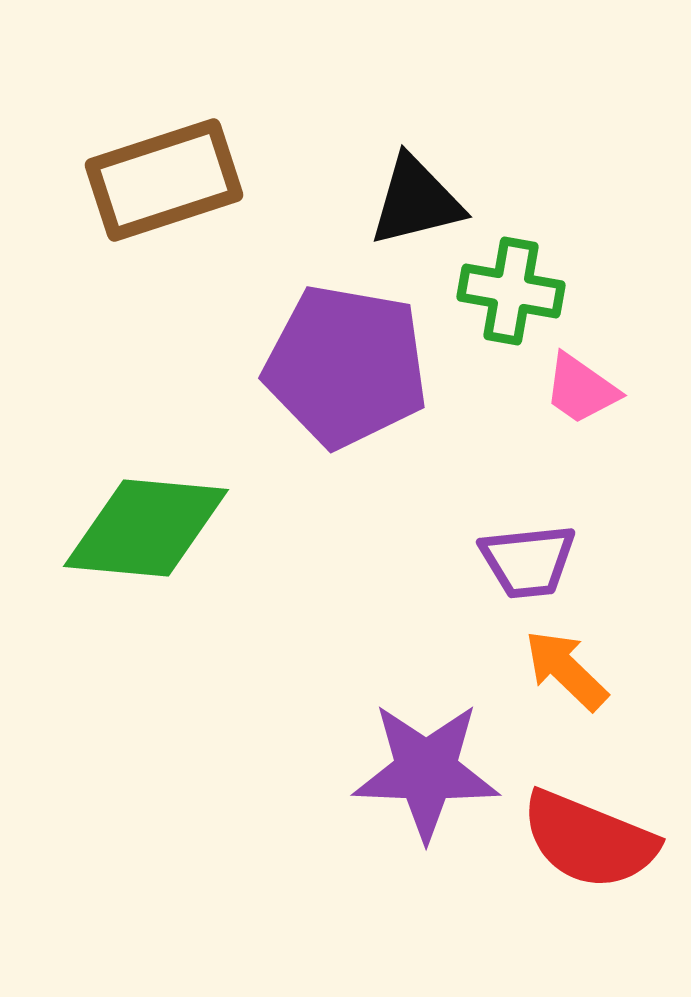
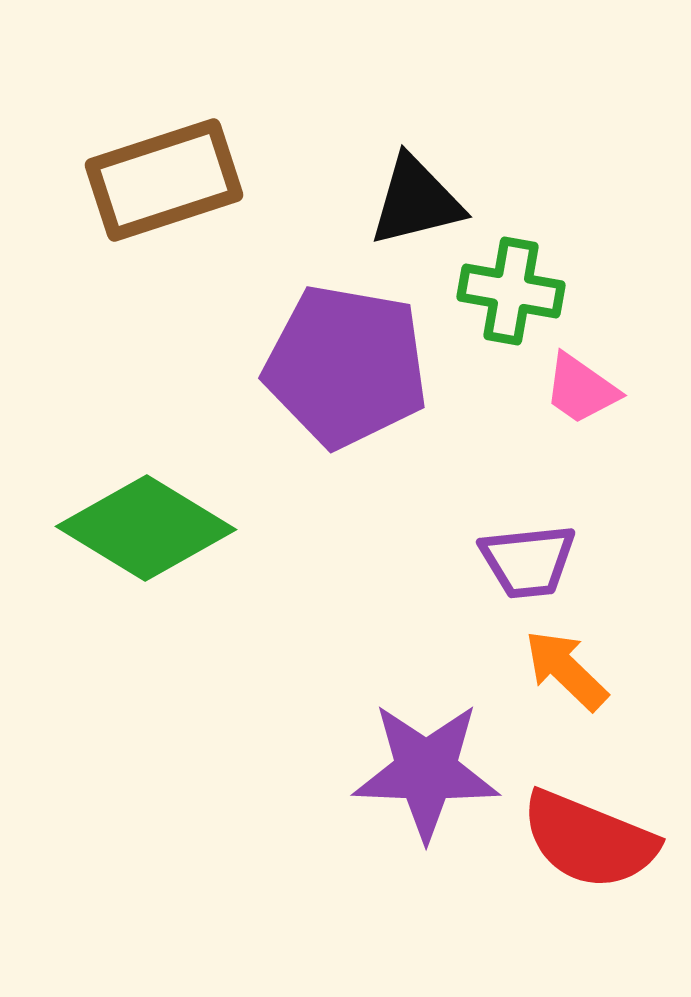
green diamond: rotated 26 degrees clockwise
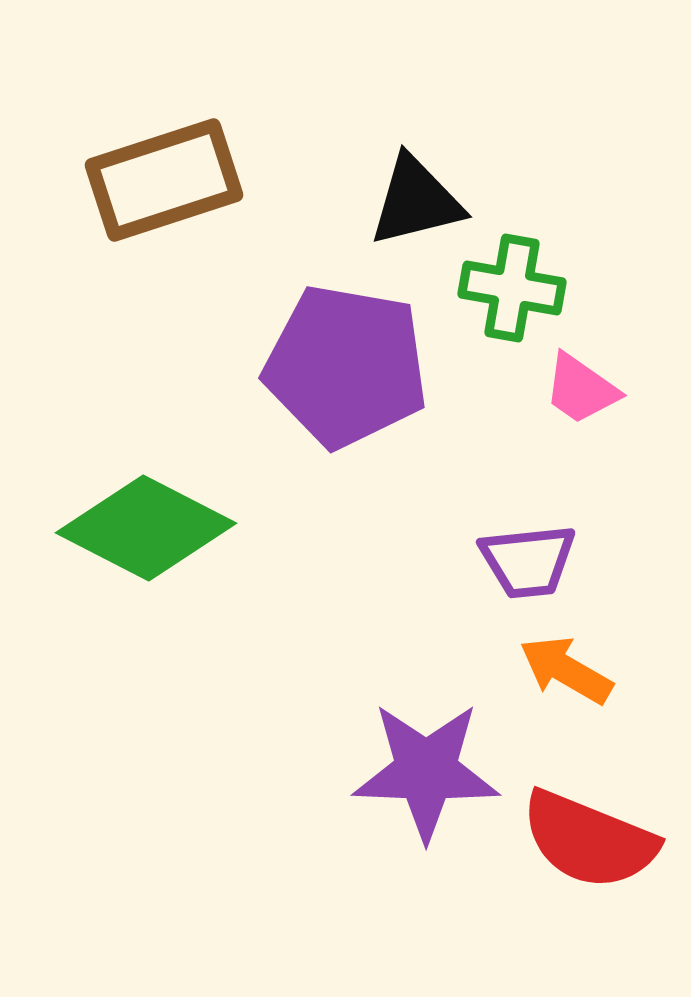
green cross: moved 1 px right, 3 px up
green diamond: rotated 4 degrees counterclockwise
orange arrow: rotated 14 degrees counterclockwise
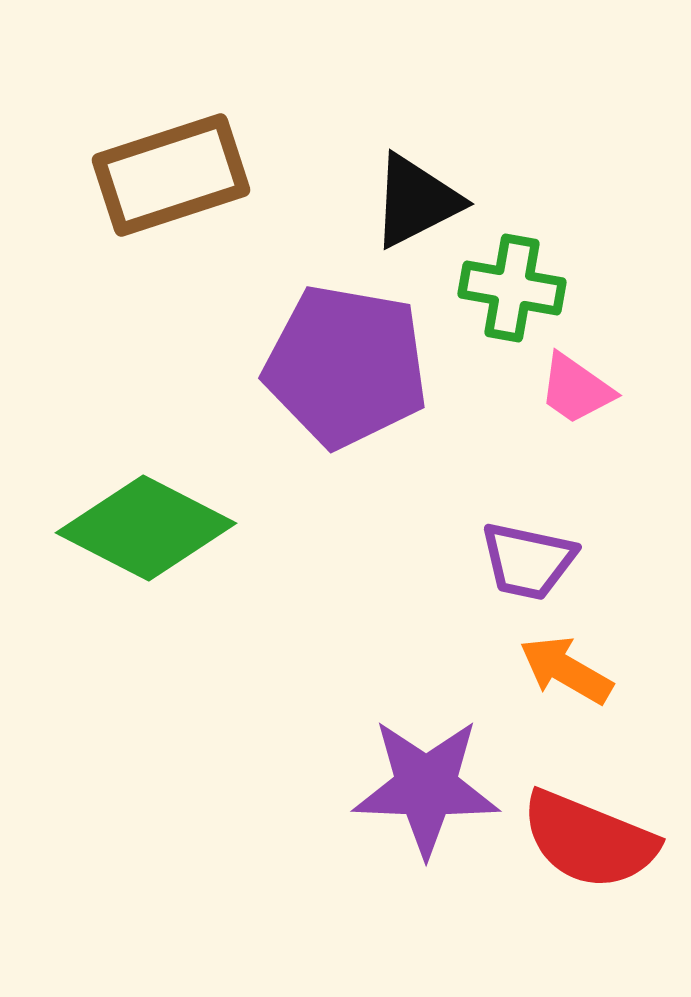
brown rectangle: moved 7 px right, 5 px up
black triangle: rotated 13 degrees counterclockwise
pink trapezoid: moved 5 px left
purple trapezoid: rotated 18 degrees clockwise
purple star: moved 16 px down
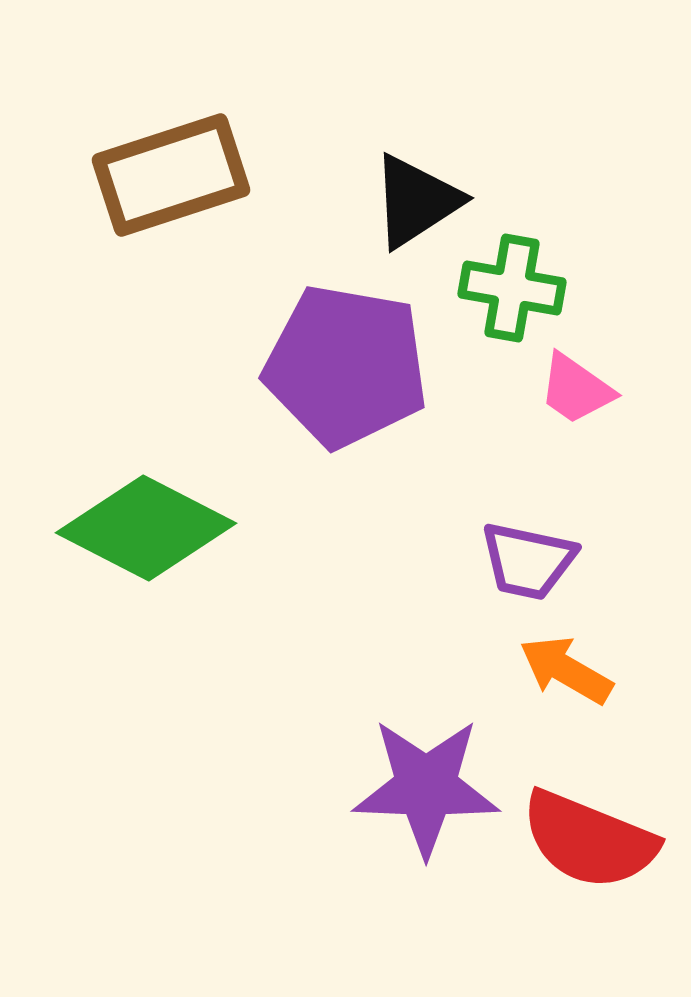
black triangle: rotated 6 degrees counterclockwise
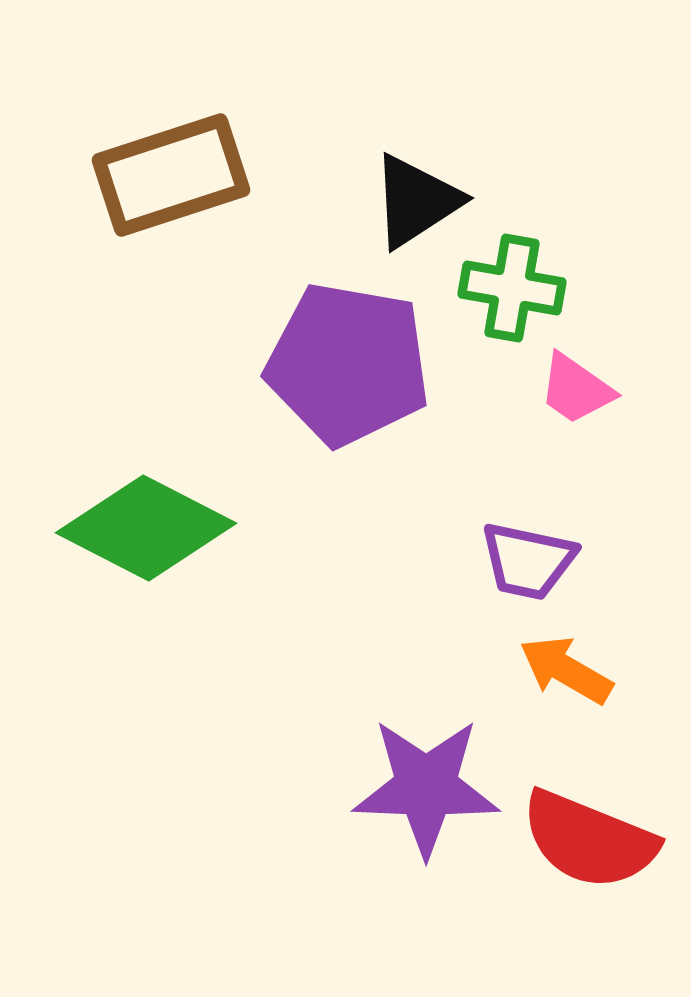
purple pentagon: moved 2 px right, 2 px up
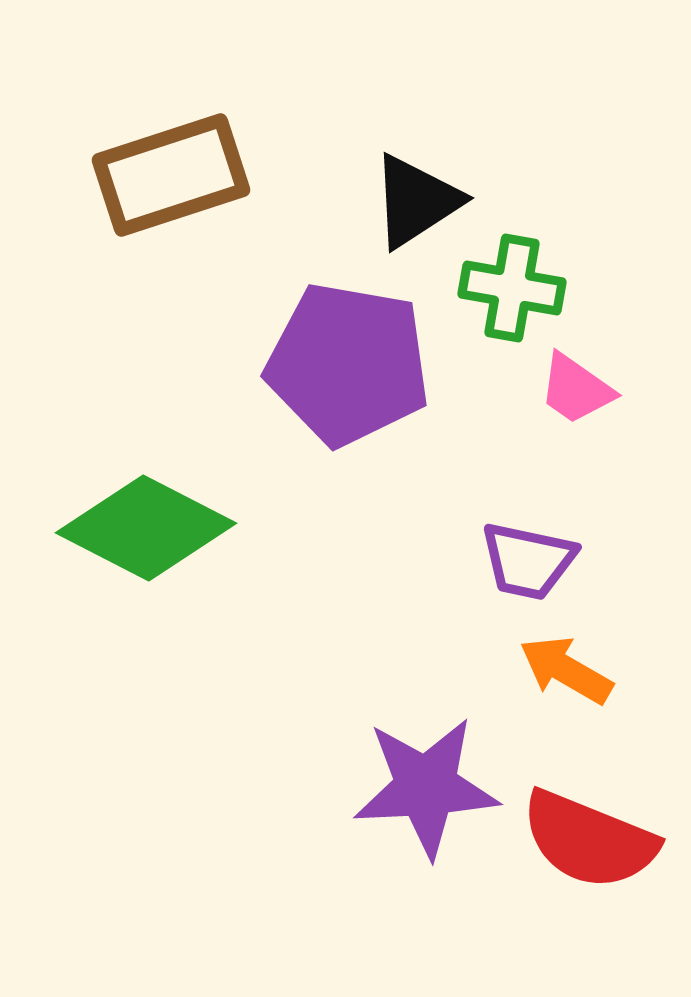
purple star: rotated 5 degrees counterclockwise
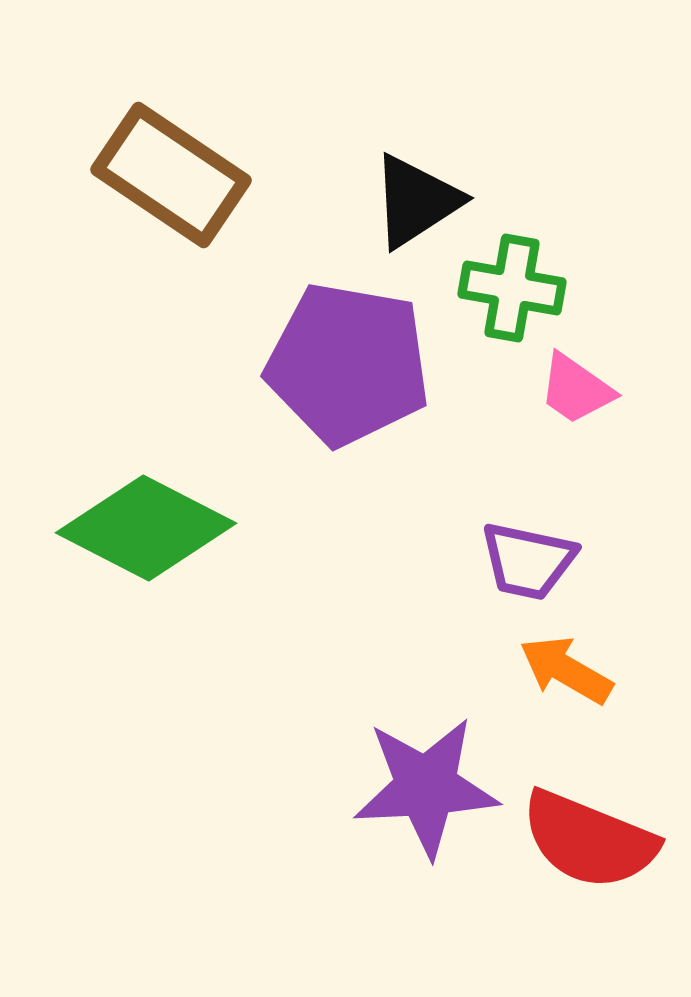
brown rectangle: rotated 52 degrees clockwise
